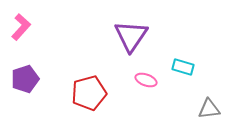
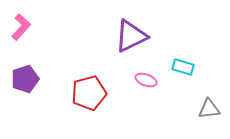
purple triangle: rotated 30 degrees clockwise
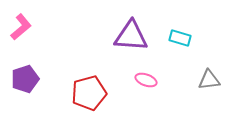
pink L-shape: rotated 8 degrees clockwise
purple triangle: rotated 30 degrees clockwise
cyan rectangle: moved 3 px left, 29 px up
gray triangle: moved 29 px up
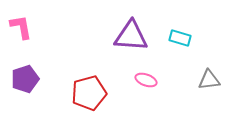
pink L-shape: rotated 60 degrees counterclockwise
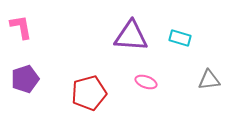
pink ellipse: moved 2 px down
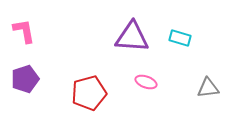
pink L-shape: moved 3 px right, 4 px down
purple triangle: moved 1 px right, 1 px down
gray triangle: moved 1 px left, 8 px down
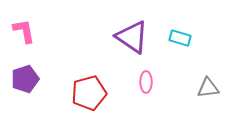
purple triangle: rotated 30 degrees clockwise
pink ellipse: rotated 70 degrees clockwise
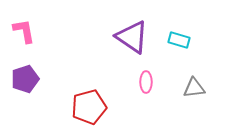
cyan rectangle: moved 1 px left, 2 px down
gray triangle: moved 14 px left
red pentagon: moved 14 px down
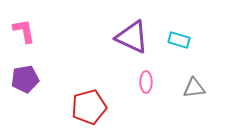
purple triangle: rotated 9 degrees counterclockwise
purple pentagon: rotated 8 degrees clockwise
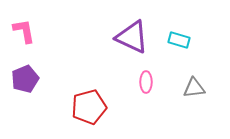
purple pentagon: rotated 12 degrees counterclockwise
